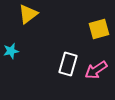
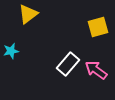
yellow square: moved 1 px left, 2 px up
white rectangle: rotated 25 degrees clockwise
pink arrow: rotated 70 degrees clockwise
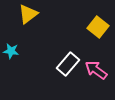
yellow square: rotated 35 degrees counterclockwise
cyan star: rotated 21 degrees clockwise
